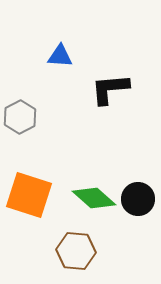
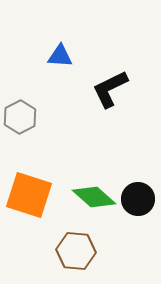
black L-shape: rotated 21 degrees counterclockwise
green diamond: moved 1 px up
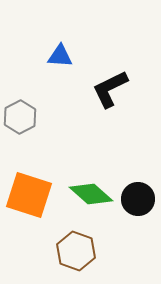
green diamond: moved 3 px left, 3 px up
brown hexagon: rotated 15 degrees clockwise
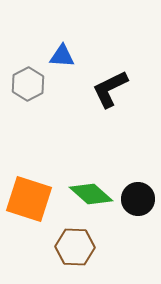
blue triangle: moved 2 px right
gray hexagon: moved 8 px right, 33 px up
orange square: moved 4 px down
brown hexagon: moved 1 px left, 4 px up; rotated 18 degrees counterclockwise
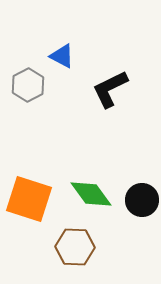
blue triangle: rotated 24 degrees clockwise
gray hexagon: moved 1 px down
green diamond: rotated 12 degrees clockwise
black circle: moved 4 px right, 1 px down
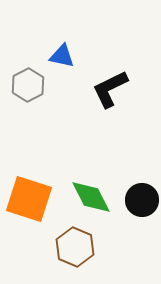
blue triangle: rotated 16 degrees counterclockwise
green diamond: moved 3 px down; rotated 9 degrees clockwise
brown hexagon: rotated 21 degrees clockwise
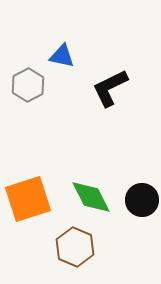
black L-shape: moved 1 px up
orange square: moved 1 px left; rotated 36 degrees counterclockwise
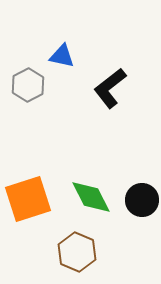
black L-shape: rotated 12 degrees counterclockwise
brown hexagon: moved 2 px right, 5 px down
